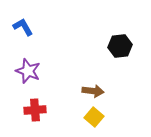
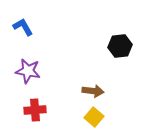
purple star: rotated 10 degrees counterclockwise
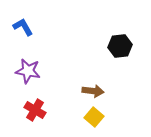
red cross: rotated 35 degrees clockwise
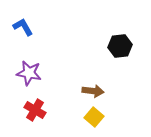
purple star: moved 1 px right, 2 px down
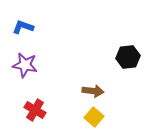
blue L-shape: rotated 40 degrees counterclockwise
black hexagon: moved 8 px right, 11 px down
purple star: moved 4 px left, 8 px up
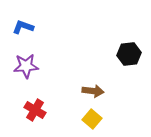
black hexagon: moved 1 px right, 3 px up
purple star: moved 1 px right, 1 px down; rotated 15 degrees counterclockwise
yellow square: moved 2 px left, 2 px down
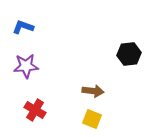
yellow square: rotated 18 degrees counterclockwise
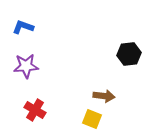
brown arrow: moved 11 px right, 5 px down
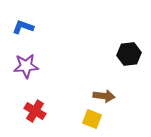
red cross: moved 1 px down
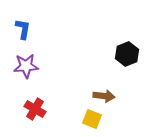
blue L-shape: moved 2 px down; rotated 80 degrees clockwise
black hexagon: moved 2 px left; rotated 15 degrees counterclockwise
red cross: moved 2 px up
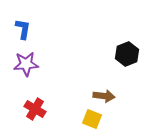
purple star: moved 2 px up
